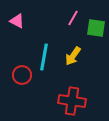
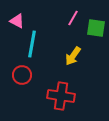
cyan line: moved 12 px left, 13 px up
red cross: moved 11 px left, 5 px up
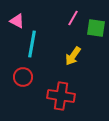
red circle: moved 1 px right, 2 px down
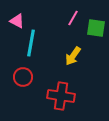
cyan line: moved 1 px left, 1 px up
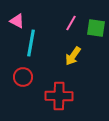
pink line: moved 2 px left, 5 px down
red cross: moved 2 px left; rotated 8 degrees counterclockwise
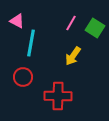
green square: moved 1 px left; rotated 24 degrees clockwise
red cross: moved 1 px left
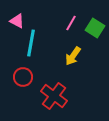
red cross: moved 4 px left; rotated 36 degrees clockwise
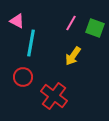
green square: rotated 12 degrees counterclockwise
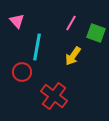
pink triangle: rotated 21 degrees clockwise
green square: moved 1 px right, 5 px down
cyan line: moved 6 px right, 4 px down
red circle: moved 1 px left, 5 px up
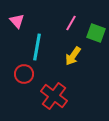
red circle: moved 2 px right, 2 px down
